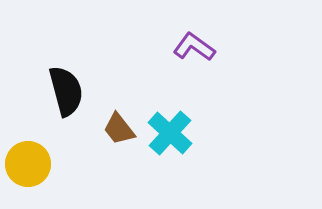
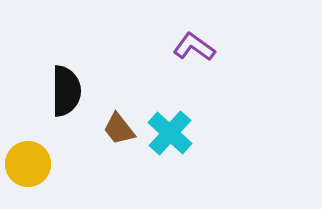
black semicircle: rotated 15 degrees clockwise
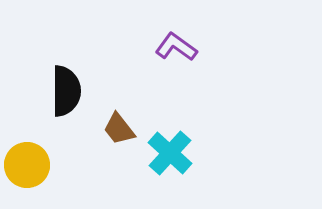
purple L-shape: moved 18 px left
cyan cross: moved 20 px down
yellow circle: moved 1 px left, 1 px down
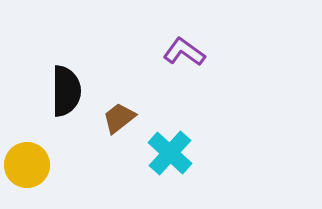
purple L-shape: moved 8 px right, 5 px down
brown trapezoid: moved 11 px up; rotated 90 degrees clockwise
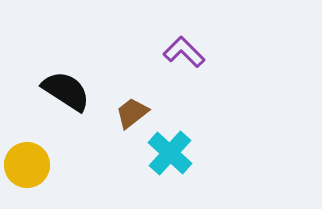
purple L-shape: rotated 9 degrees clockwise
black semicircle: rotated 57 degrees counterclockwise
brown trapezoid: moved 13 px right, 5 px up
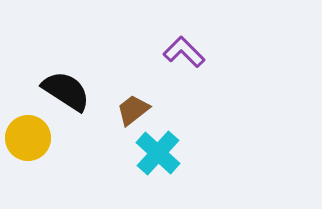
brown trapezoid: moved 1 px right, 3 px up
cyan cross: moved 12 px left
yellow circle: moved 1 px right, 27 px up
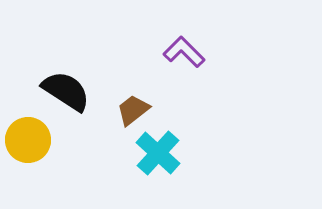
yellow circle: moved 2 px down
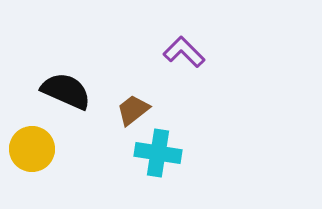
black semicircle: rotated 9 degrees counterclockwise
yellow circle: moved 4 px right, 9 px down
cyan cross: rotated 33 degrees counterclockwise
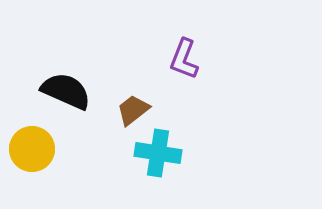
purple L-shape: moved 7 px down; rotated 114 degrees counterclockwise
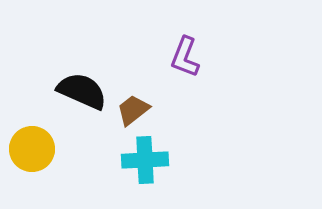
purple L-shape: moved 1 px right, 2 px up
black semicircle: moved 16 px right
cyan cross: moved 13 px left, 7 px down; rotated 12 degrees counterclockwise
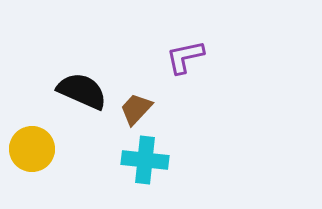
purple L-shape: rotated 57 degrees clockwise
brown trapezoid: moved 3 px right, 1 px up; rotated 9 degrees counterclockwise
cyan cross: rotated 9 degrees clockwise
